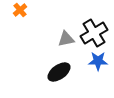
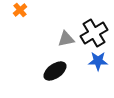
black ellipse: moved 4 px left, 1 px up
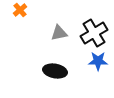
gray triangle: moved 7 px left, 6 px up
black ellipse: rotated 45 degrees clockwise
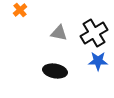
gray triangle: rotated 24 degrees clockwise
